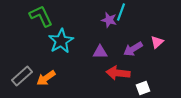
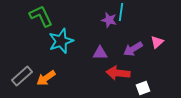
cyan line: rotated 12 degrees counterclockwise
cyan star: rotated 10 degrees clockwise
purple triangle: moved 1 px down
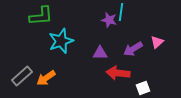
green L-shape: rotated 110 degrees clockwise
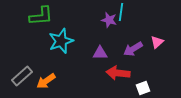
orange arrow: moved 3 px down
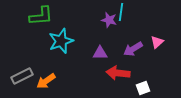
gray rectangle: rotated 15 degrees clockwise
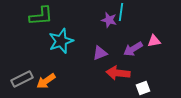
pink triangle: moved 3 px left, 1 px up; rotated 32 degrees clockwise
purple triangle: rotated 21 degrees counterclockwise
gray rectangle: moved 3 px down
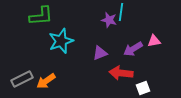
red arrow: moved 3 px right
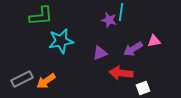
cyan star: rotated 10 degrees clockwise
